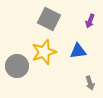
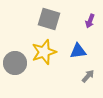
gray square: rotated 10 degrees counterclockwise
gray circle: moved 2 px left, 3 px up
gray arrow: moved 2 px left, 7 px up; rotated 120 degrees counterclockwise
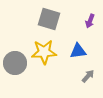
yellow star: rotated 15 degrees clockwise
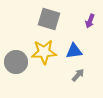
blue triangle: moved 4 px left
gray circle: moved 1 px right, 1 px up
gray arrow: moved 10 px left, 1 px up
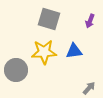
gray circle: moved 8 px down
gray arrow: moved 11 px right, 13 px down
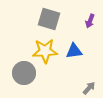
yellow star: moved 1 px right, 1 px up
gray circle: moved 8 px right, 3 px down
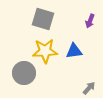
gray square: moved 6 px left
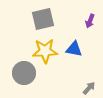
gray square: rotated 30 degrees counterclockwise
blue triangle: moved 2 px up; rotated 18 degrees clockwise
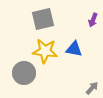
purple arrow: moved 3 px right, 1 px up
yellow star: rotated 10 degrees clockwise
gray arrow: moved 3 px right
